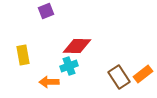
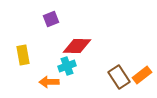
purple square: moved 5 px right, 8 px down
cyan cross: moved 2 px left
orange rectangle: moved 1 px left, 1 px down
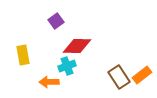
purple square: moved 5 px right, 2 px down; rotated 14 degrees counterclockwise
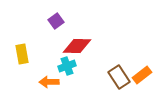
yellow rectangle: moved 1 px left, 1 px up
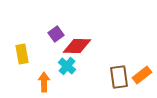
purple square: moved 13 px down
cyan cross: rotated 30 degrees counterclockwise
brown rectangle: rotated 25 degrees clockwise
orange arrow: moved 5 px left; rotated 90 degrees clockwise
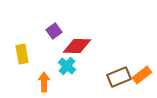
purple square: moved 2 px left, 3 px up
brown rectangle: rotated 75 degrees clockwise
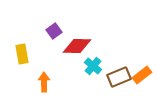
cyan cross: moved 26 px right
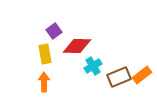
yellow rectangle: moved 23 px right
cyan cross: rotated 18 degrees clockwise
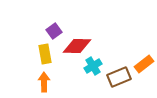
orange rectangle: moved 2 px right, 11 px up
